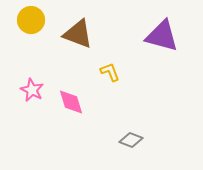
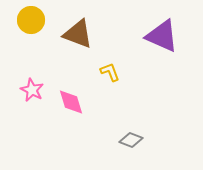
purple triangle: rotated 9 degrees clockwise
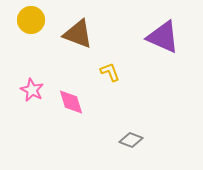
purple triangle: moved 1 px right, 1 px down
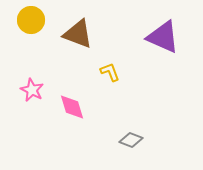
pink diamond: moved 1 px right, 5 px down
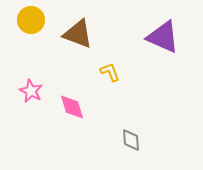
pink star: moved 1 px left, 1 px down
gray diamond: rotated 65 degrees clockwise
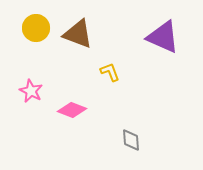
yellow circle: moved 5 px right, 8 px down
pink diamond: moved 3 px down; rotated 52 degrees counterclockwise
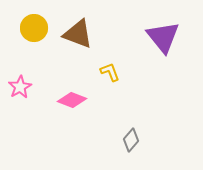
yellow circle: moved 2 px left
purple triangle: rotated 27 degrees clockwise
pink star: moved 11 px left, 4 px up; rotated 15 degrees clockwise
pink diamond: moved 10 px up
gray diamond: rotated 45 degrees clockwise
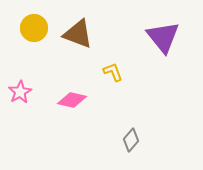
yellow L-shape: moved 3 px right
pink star: moved 5 px down
pink diamond: rotated 8 degrees counterclockwise
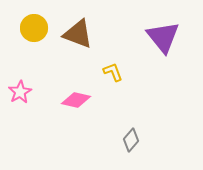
pink diamond: moved 4 px right
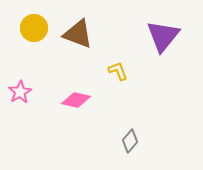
purple triangle: moved 1 px up; rotated 18 degrees clockwise
yellow L-shape: moved 5 px right, 1 px up
gray diamond: moved 1 px left, 1 px down
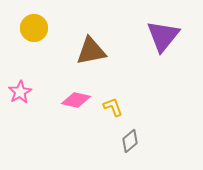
brown triangle: moved 13 px right, 17 px down; rotated 32 degrees counterclockwise
yellow L-shape: moved 5 px left, 36 px down
gray diamond: rotated 10 degrees clockwise
